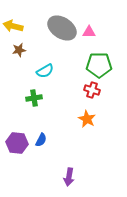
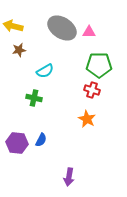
green cross: rotated 21 degrees clockwise
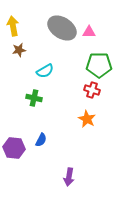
yellow arrow: rotated 66 degrees clockwise
purple hexagon: moved 3 px left, 5 px down
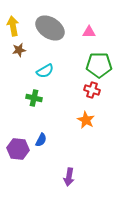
gray ellipse: moved 12 px left
orange star: moved 1 px left, 1 px down
purple hexagon: moved 4 px right, 1 px down
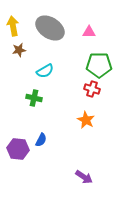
red cross: moved 1 px up
purple arrow: moved 15 px right; rotated 66 degrees counterclockwise
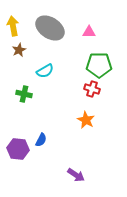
brown star: rotated 16 degrees counterclockwise
green cross: moved 10 px left, 4 px up
purple arrow: moved 8 px left, 2 px up
